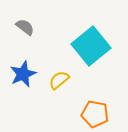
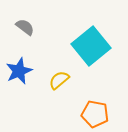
blue star: moved 4 px left, 3 px up
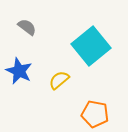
gray semicircle: moved 2 px right
blue star: rotated 24 degrees counterclockwise
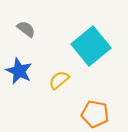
gray semicircle: moved 1 px left, 2 px down
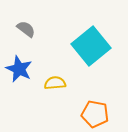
blue star: moved 2 px up
yellow semicircle: moved 4 px left, 3 px down; rotated 35 degrees clockwise
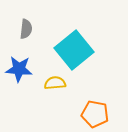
gray semicircle: rotated 60 degrees clockwise
cyan square: moved 17 px left, 4 px down
blue star: rotated 20 degrees counterclockwise
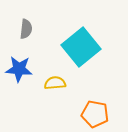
cyan square: moved 7 px right, 3 px up
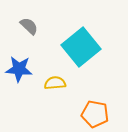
gray semicircle: moved 3 px right, 3 px up; rotated 54 degrees counterclockwise
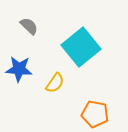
yellow semicircle: rotated 130 degrees clockwise
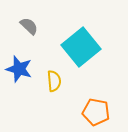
blue star: rotated 12 degrees clockwise
yellow semicircle: moved 1 px left, 2 px up; rotated 40 degrees counterclockwise
orange pentagon: moved 1 px right, 2 px up
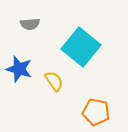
gray semicircle: moved 1 px right, 2 px up; rotated 132 degrees clockwise
cyan square: rotated 12 degrees counterclockwise
yellow semicircle: rotated 30 degrees counterclockwise
